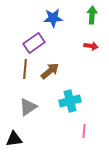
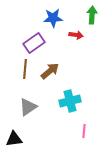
red arrow: moved 15 px left, 11 px up
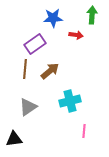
purple rectangle: moved 1 px right, 1 px down
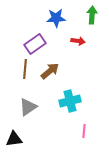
blue star: moved 3 px right
red arrow: moved 2 px right, 6 px down
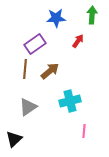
red arrow: rotated 64 degrees counterclockwise
black triangle: rotated 36 degrees counterclockwise
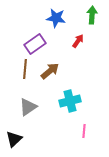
blue star: rotated 12 degrees clockwise
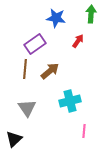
green arrow: moved 1 px left, 1 px up
gray triangle: moved 1 px left, 1 px down; rotated 30 degrees counterclockwise
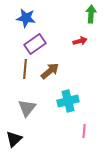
blue star: moved 30 px left
red arrow: moved 2 px right; rotated 40 degrees clockwise
cyan cross: moved 2 px left
gray triangle: rotated 12 degrees clockwise
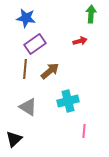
gray triangle: moved 1 px right, 1 px up; rotated 36 degrees counterclockwise
